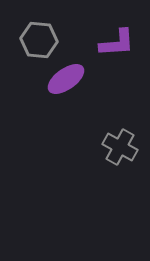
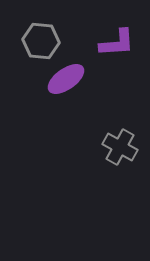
gray hexagon: moved 2 px right, 1 px down
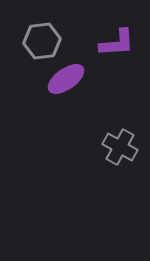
gray hexagon: moved 1 px right; rotated 12 degrees counterclockwise
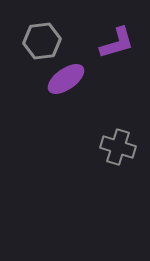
purple L-shape: rotated 12 degrees counterclockwise
gray cross: moved 2 px left; rotated 12 degrees counterclockwise
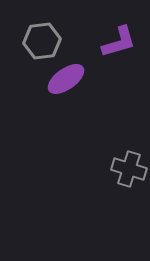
purple L-shape: moved 2 px right, 1 px up
gray cross: moved 11 px right, 22 px down
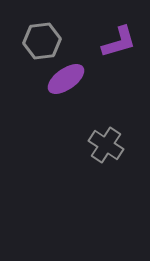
gray cross: moved 23 px left, 24 px up; rotated 16 degrees clockwise
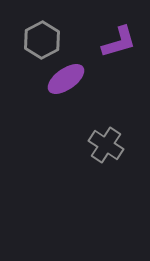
gray hexagon: moved 1 px up; rotated 21 degrees counterclockwise
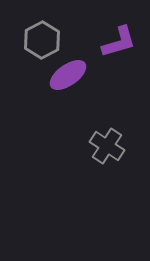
purple ellipse: moved 2 px right, 4 px up
gray cross: moved 1 px right, 1 px down
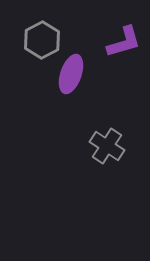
purple L-shape: moved 5 px right
purple ellipse: moved 3 px right, 1 px up; rotated 36 degrees counterclockwise
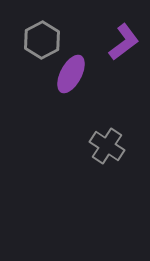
purple L-shape: rotated 21 degrees counterclockwise
purple ellipse: rotated 9 degrees clockwise
